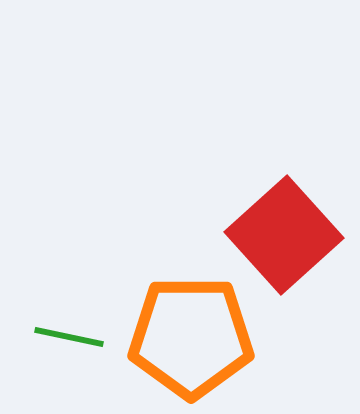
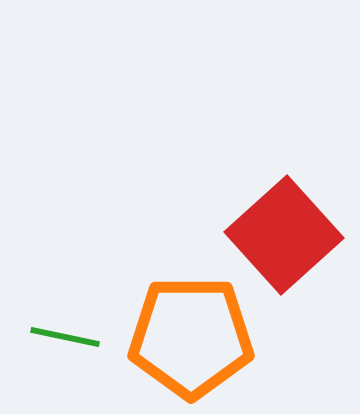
green line: moved 4 px left
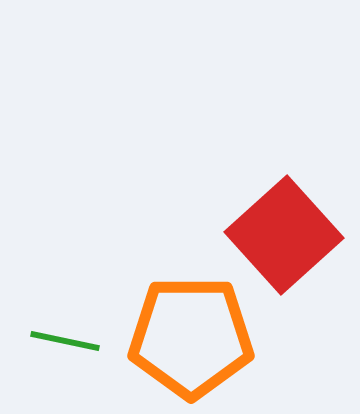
green line: moved 4 px down
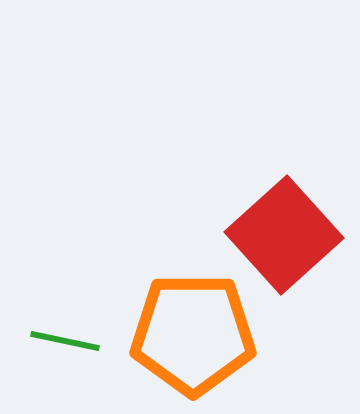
orange pentagon: moved 2 px right, 3 px up
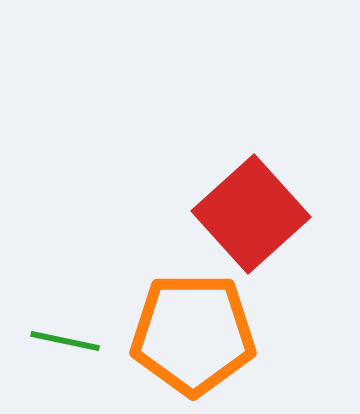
red square: moved 33 px left, 21 px up
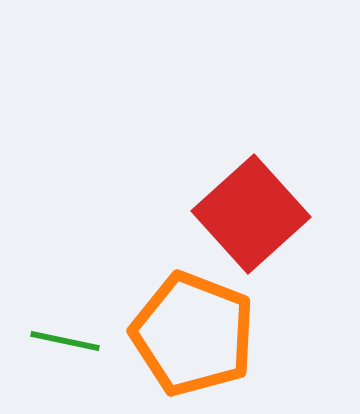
orange pentagon: rotated 21 degrees clockwise
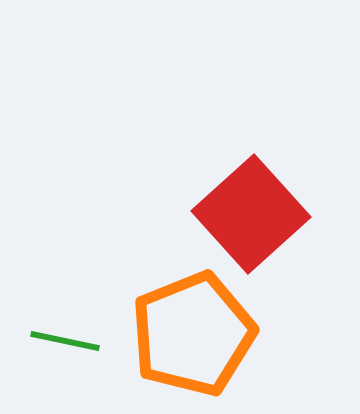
orange pentagon: rotated 29 degrees clockwise
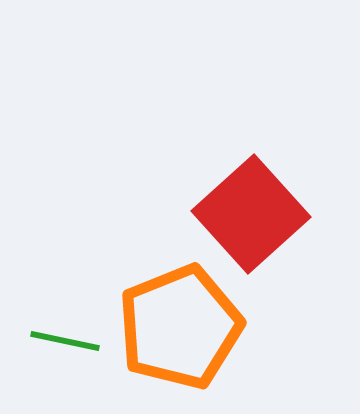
orange pentagon: moved 13 px left, 7 px up
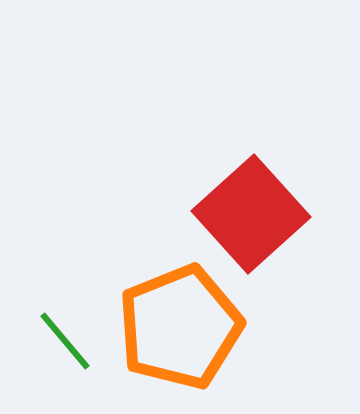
green line: rotated 38 degrees clockwise
